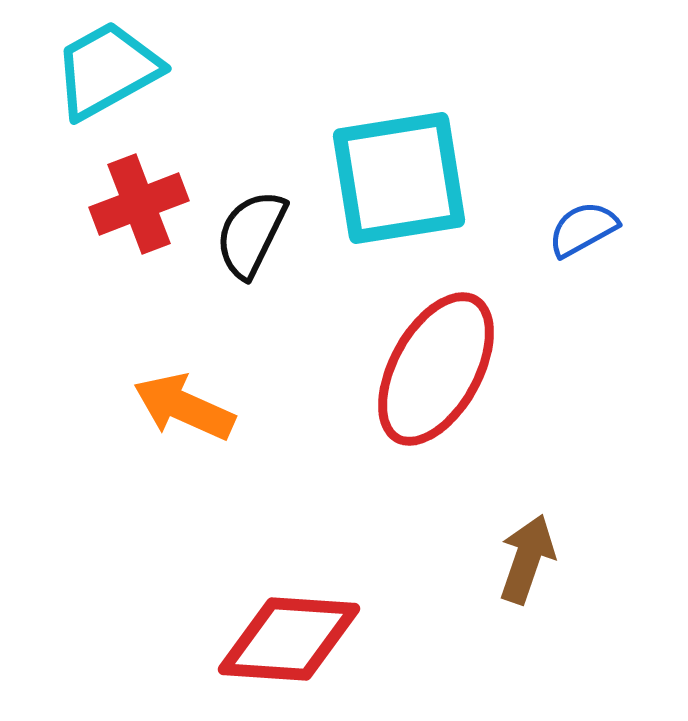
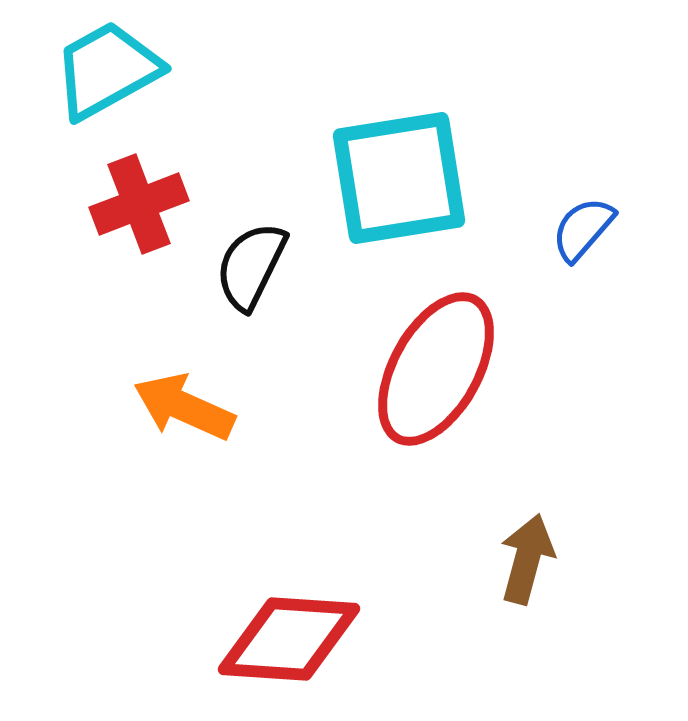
blue semicircle: rotated 20 degrees counterclockwise
black semicircle: moved 32 px down
brown arrow: rotated 4 degrees counterclockwise
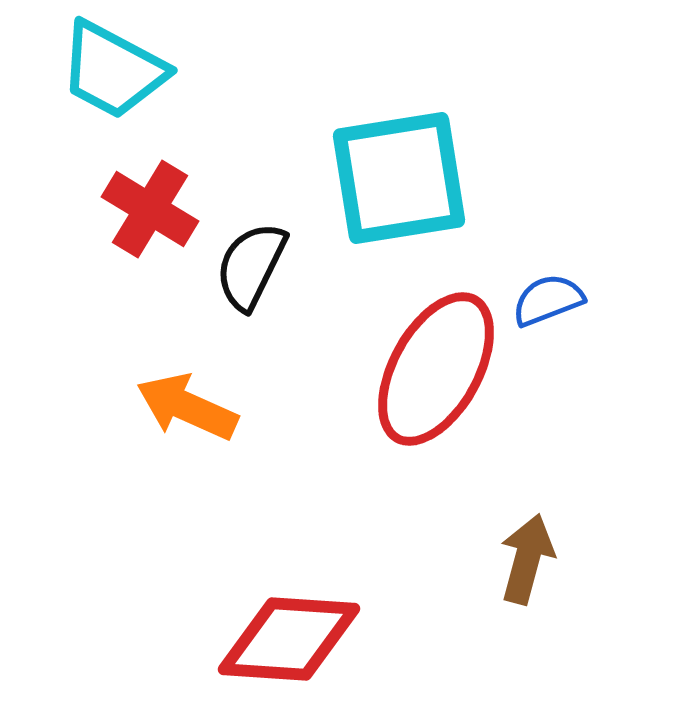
cyan trapezoid: moved 6 px right; rotated 123 degrees counterclockwise
red cross: moved 11 px right, 5 px down; rotated 38 degrees counterclockwise
blue semicircle: moved 35 px left, 71 px down; rotated 28 degrees clockwise
orange arrow: moved 3 px right
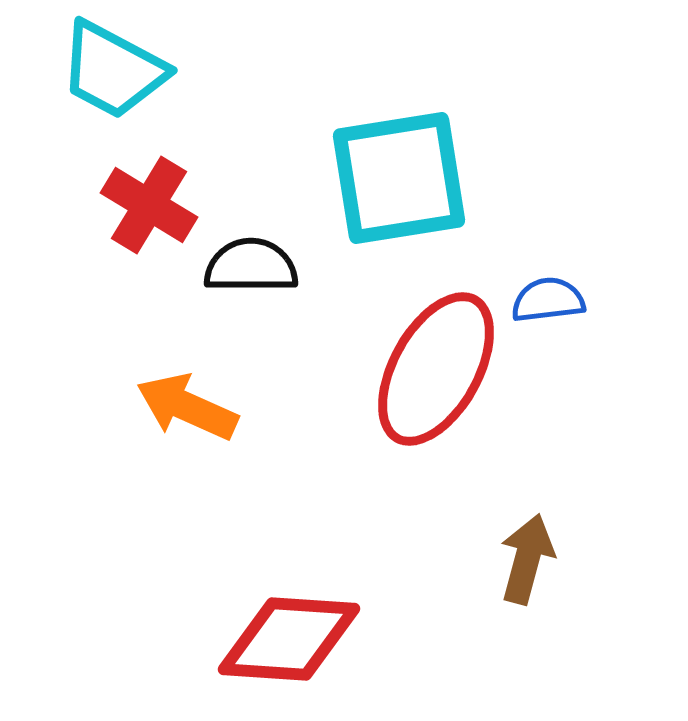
red cross: moved 1 px left, 4 px up
black semicircle: rotated 64 degrees clockwise
blue semicircle: rotated 14 degrees clockwise
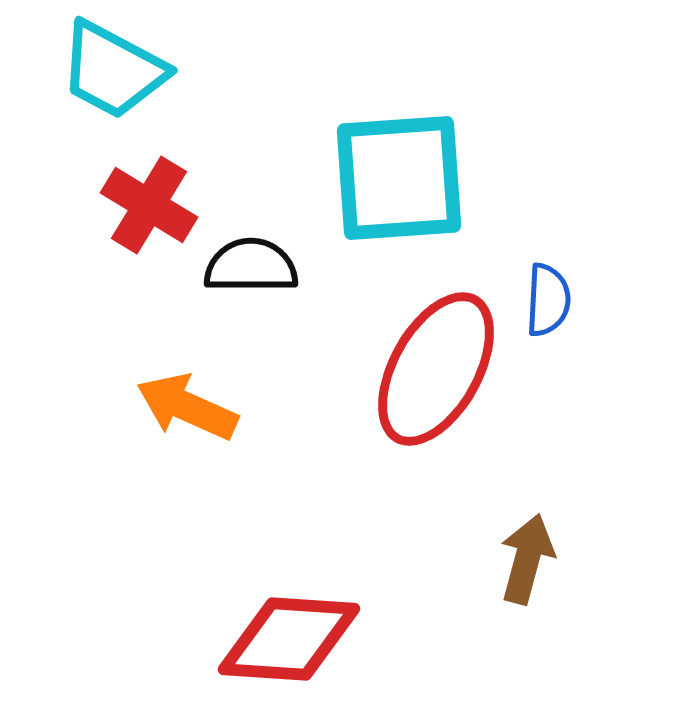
cyan square: rotated 5 degrees clockwise
blue semicircle: rotated 100 degrees clockwise
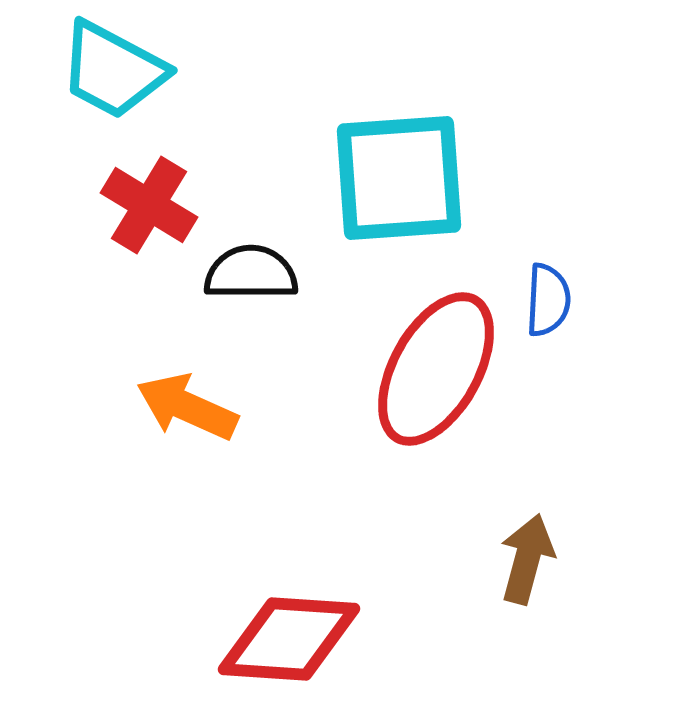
black semicircle: moved 7 px down
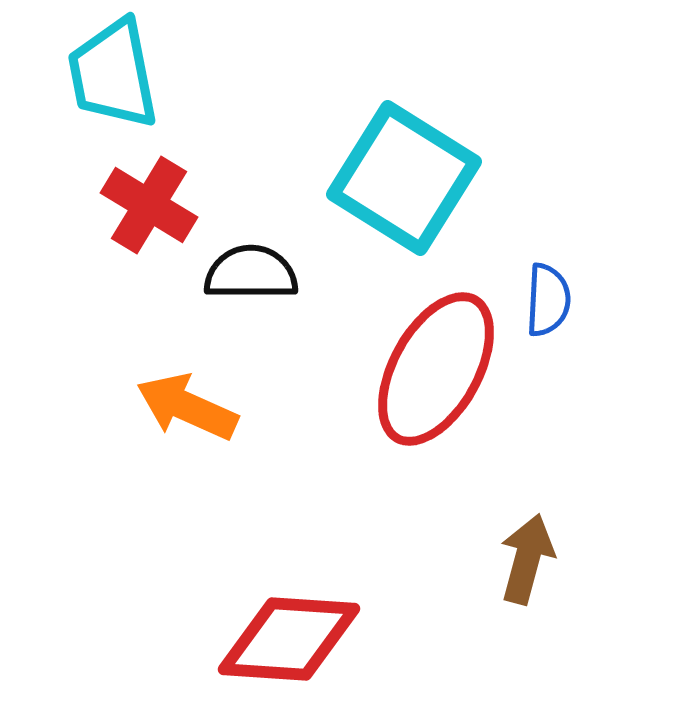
cyan trapezoid: moved 4 px down; rotated 51 degrees clockwise
cyan square: moved 5 px right; rotated 36 degrees clockwise
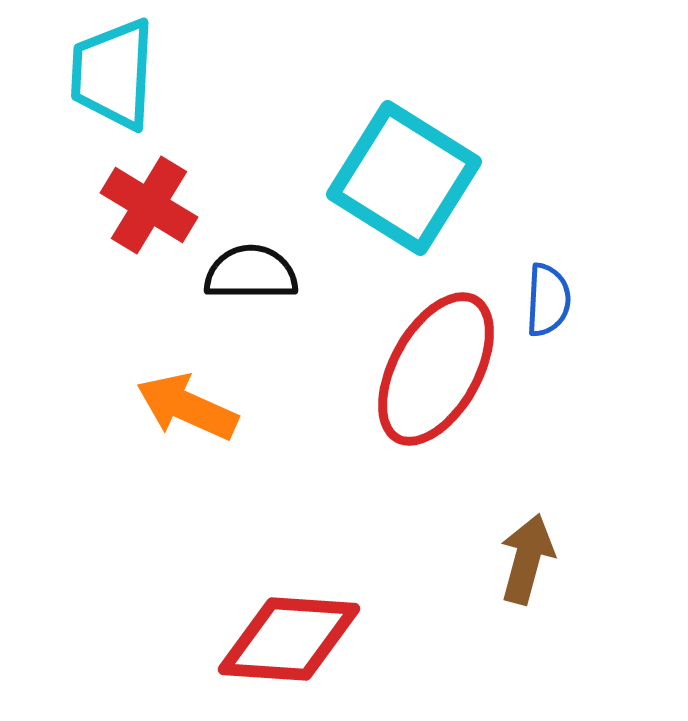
cyan trapezoid: rotated 14 degrees clockwise
